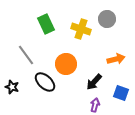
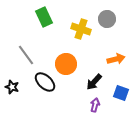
green rectangle: moved 2 px left, 7 px up
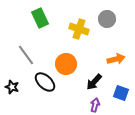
green rectangle: moved 4 px left, 1 px down
yellow cross: moved 2 px left
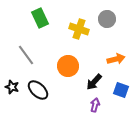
orange circle: moved 2 px right, 2 px down
black ellipse: moved 7 px left, 8 px down
blue square: moved 3 px up
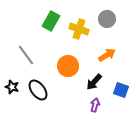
green rectangle: moved 11 px right, 3 px down; rotated 54 degrees clockwise
orange arrow: moved 9 px left, 4 px up; rotated 18 degrees counterclockwise
black ellipse: rotated 10 degrees clockwise
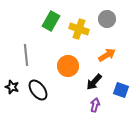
gray line: rotated 30 degrees clockwise
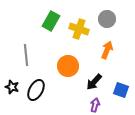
orange arrow: moved 5 px up; rotated 36 degrees counterclockwise
black ellipse: moved 2 px left; rotated 65 degrees clockwise
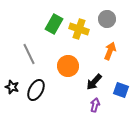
green rectangle: moved 3 px right, 3 px down
orange arrow: moved 3 px right, 1 px down
gray line: moved 3 px right, 1 px up; rotated 20 degrees counterclockwise
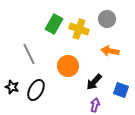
orange arrow: rotated 102 degrees counterclockwise
